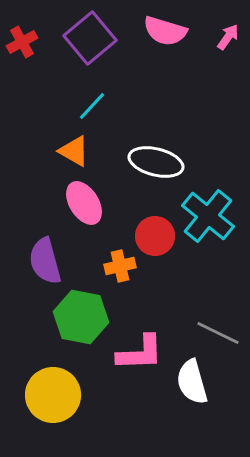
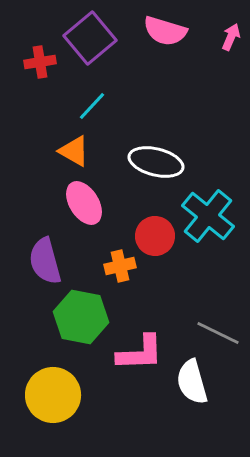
pink arrow: moved 3 px right; rotated 12 degrees counterclockwise
red cross: moved 18 px right, 20 px down; rotated 20 degrees clockwise
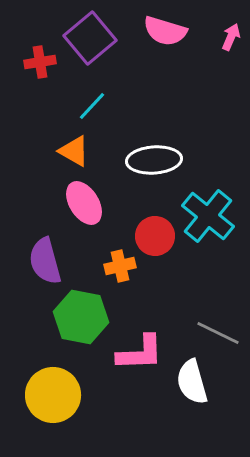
white ellipse: moved 2 px left, 2 px up; rotated 18 degrees counterclockwise
